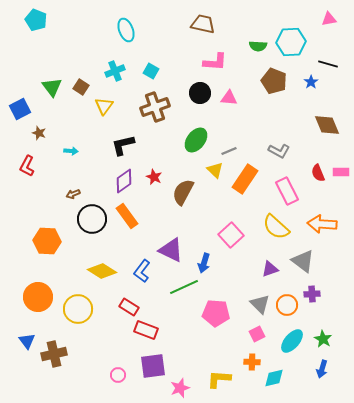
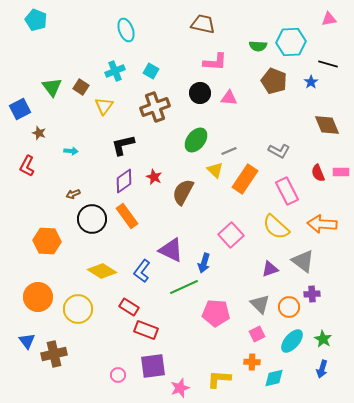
orange circle at (287, 305): moved 2 px right, 2 px down
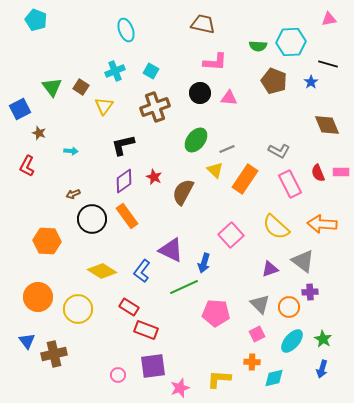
gray line at (229, 151): moved 2 px left, 2 px up
pink rectangle at (287, 191): moved 3 px right, 7 px up
purple cross at (312, 294): moved 2 px left, 2 px up
